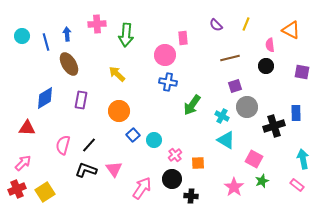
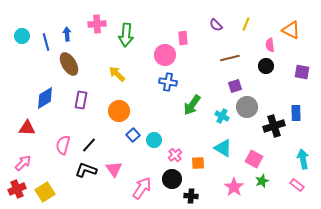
cyan triangle at (226, 140): moved 3 px left, 8 px down
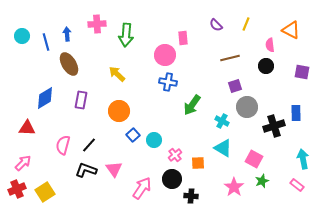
cyan cross at (222, 116): moved 5 px down
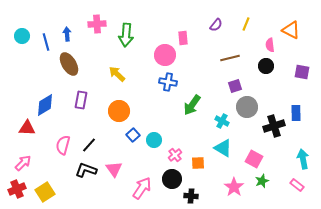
purple semicircle at (216, 25): rotated 96 degrees counterclockwise
blue diamond at (45, 98): moved 7 px down
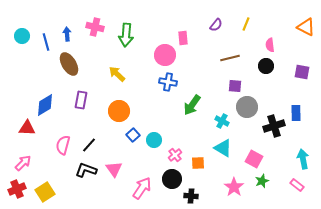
pink cross at (97, 24): moved 2 px left, 3 px down; rotated 18 degrees clockwise
orange triangle at (291, 30): moved 15 px right, 3 px up
purple square at (235, 86): rotated 24 degrees clockwise
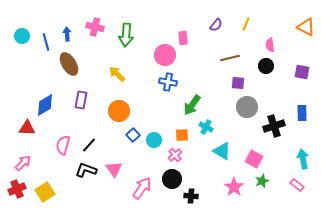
purple square at (235, 86): moved 3 px right, 3 px up
blue rectangle at (296, 113): moved 6 px right
cyan cross at (222, 121): moved 16 px left, 6 px down
cyan triangle at (223, 148): moved 1 px left, 3 px down
orange square at (198, 163): moved 16 px left, 28 px up
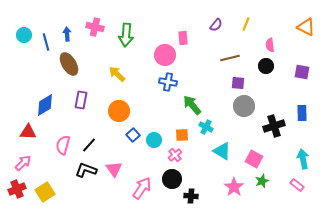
cyan circle at (22, 36): moved 2 px right, 1 px up
green arrow at (192, 105): rotated 105 degrees clockwise
gray circle at (247, 107): moved 3 px left, 1 px up
red triangle at (27, 128): moved 1 px right, 4 px down
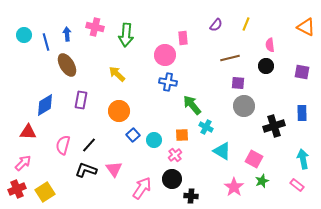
brown ellipse at (69, 64): moved 2 px left, 1 px down
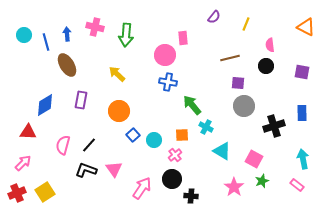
purple semicircle at (216, 25): moved 2 px left, 8 px up
red cross at (17, 189): moved 4 px down
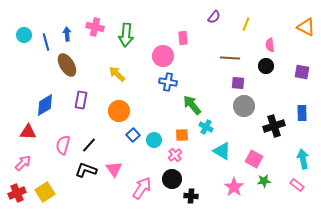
pink circle at (165, 55): moved 2 px left, 1 px down
brown line at (230, 58): rotated 18 degrees clockwise
green star at (262, 181): moved 2 px right; rotated 16 degrees clockwise
